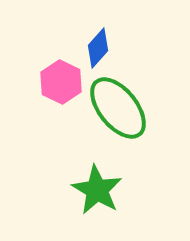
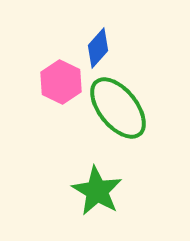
green star: moved 1 px down
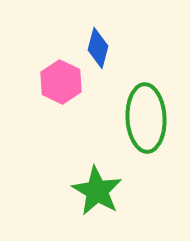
blue diamond: rotated 27 degrees counterclockwise
green ellipse: moved 28 px right, 10 px down; rotated 36 degrees clockwise
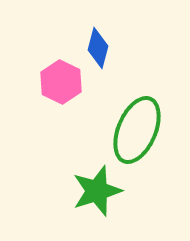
green ellipse: moved 9 px left, 12 px down; rotated 26 degrees clockwise
green star: rotated 24 degrees clockwise
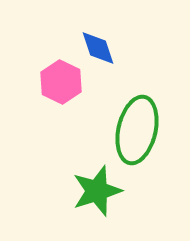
blue diamond: rotated 33 degrees counterclockwise
green ellipse: rotated 10 degrees counterclockwise
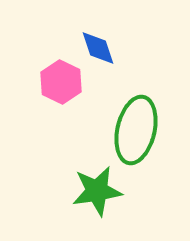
green ellipse: moved 1 px left
green star: rotated 9 degrees clockwise
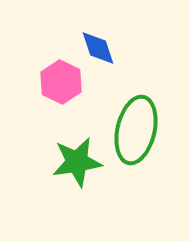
green star: moved 20 px left, 29 px up
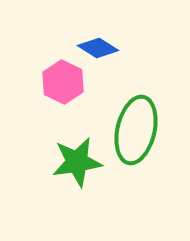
blue diamond: rotated 39 degrees counterclockwise
pink hexagon: moved 2 px right
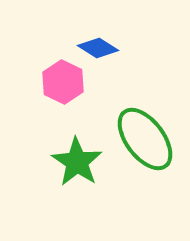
green ellipse: moved 9 px right, 9 px down; rotated 50 degrees counterclockwise
green star: rotated 30 degrees counterclockwise
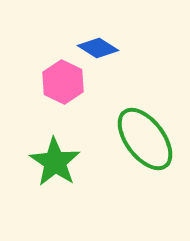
green star: moved 22 px left
